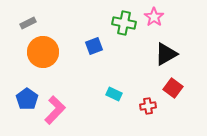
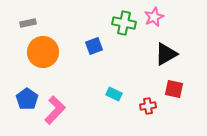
pink star: rotated 12 degrees clockwise
gray rectangle: rotated 14 degrees clockwise
red square: moved 1 px right, 1 px down; rotated 24 degrees counterclockwise
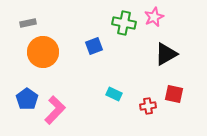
red square: moved 5 px down
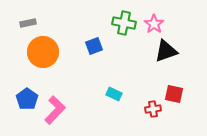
pink star: moved 7 px down; rotated 12 degrees counterclockwise
black triangle: moved 3 px up; rotated 10 degrees clockwise
red cross: moved 5 px right, 3 px down
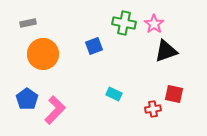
orange circle: moved 2 px down
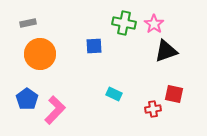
blue square: rotated 18 degrees clockwise
orange circle: moved 3 px left
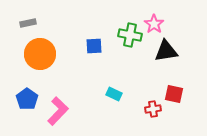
green cross: moved 6 px right, 12 px down
black triangle: rotated 10 degrees clockwise
pink L-shape: moved 3 px right, 1 px down
